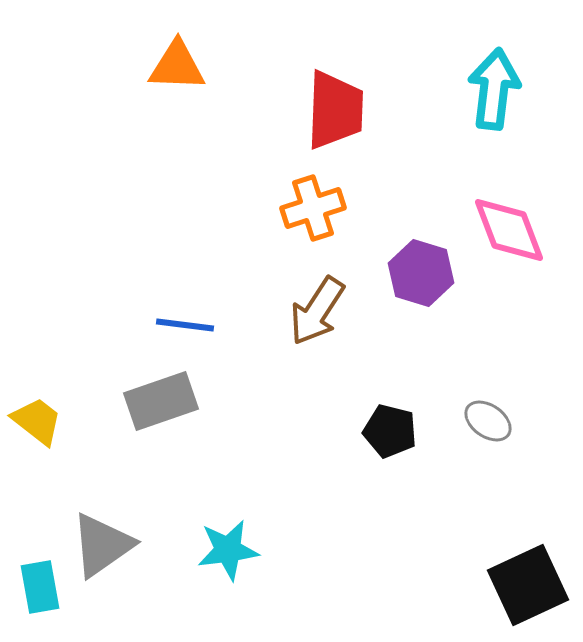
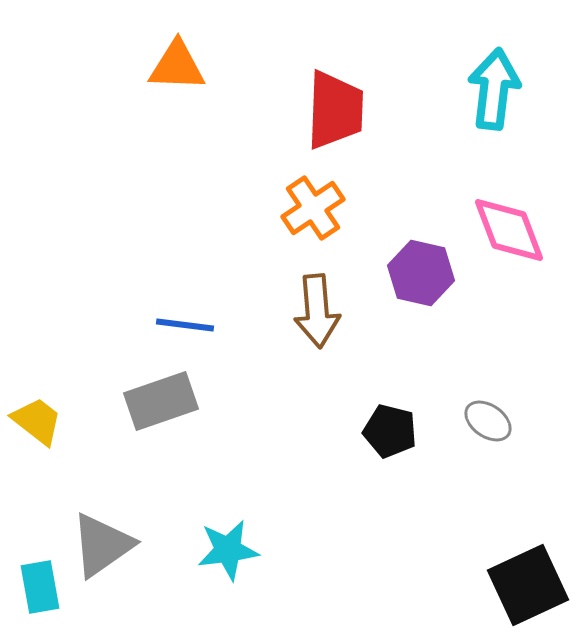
orange cross: rotated 16 degrees counterclockwise
purple hexagon: rotated 4 degrees counterclockwise
brown arrow: rotated 38 degrees counterclockwise
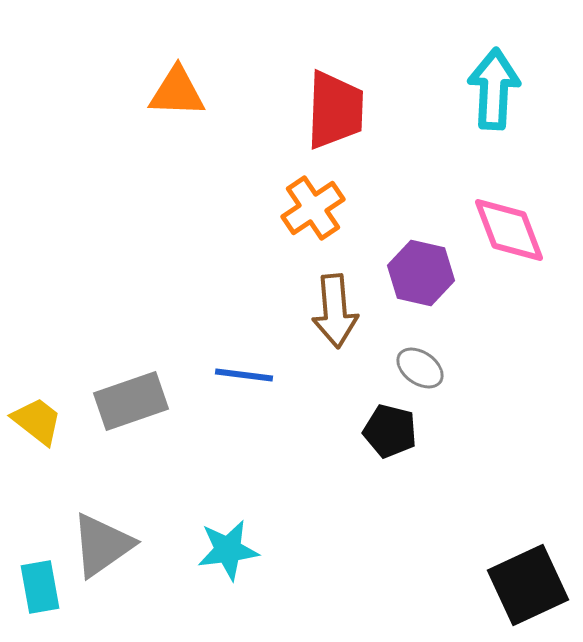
orange triangle: moved 26 px down
cyan arrow: rotated 4 degrees counterclockwise
brown arrow: moved 18 px right
blue line: moved 59 px right, 50 px down
gray rectangle: moved 30 px left
gray ellipse: moved 68 px left, 53 px up
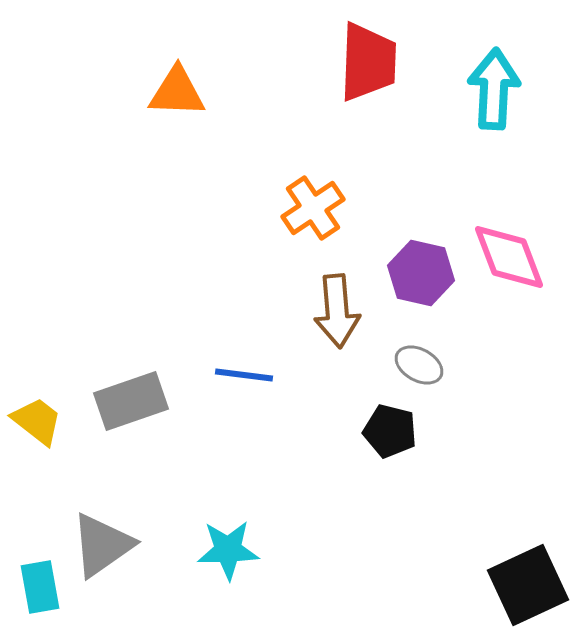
red trapezoid: moved 33 px right, 48 px up
pink diamond: moved 27 px down
brown arrow: moved 2 px right
gray ellipse: moved 1 px left, 3 px up; rotated 6 degrees counterclockwise
cyan star: rotated 6 degrees clockwise
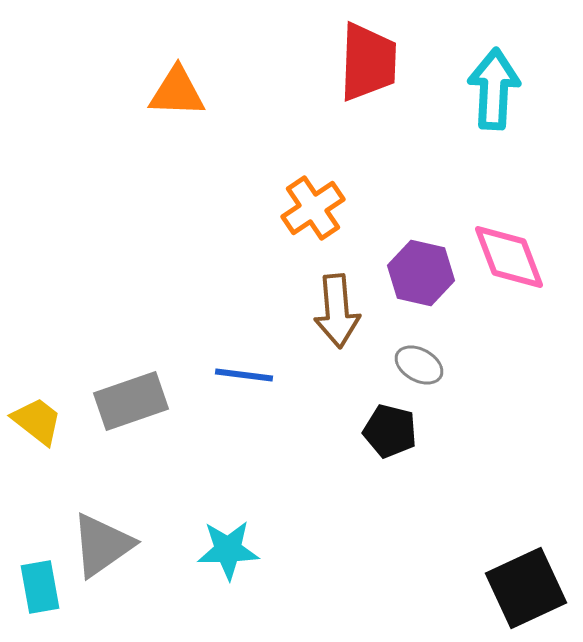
black square: moved 2 px left, 3 px down
